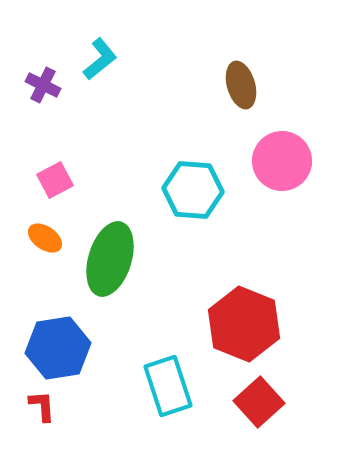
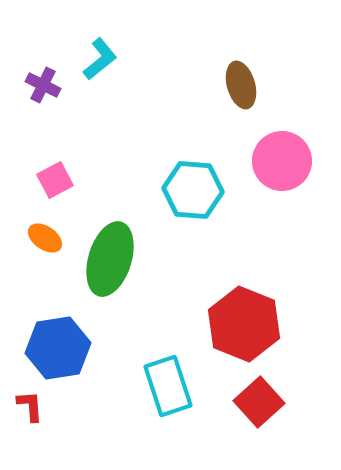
red L-shape: moved 12 px left
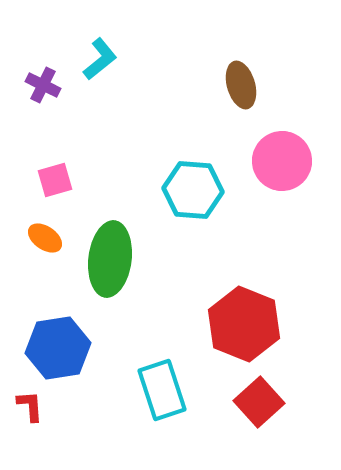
pink square: rotated 12 degrees clockwise
green ellipse: rotated 10 degrees counterclockwise
cyan rectangle: moved 6 px left, 4 px down
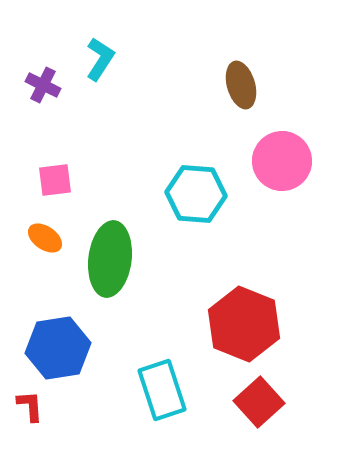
cyan L-shape: rotated 18 degrees counterclockwise
pink square: rotated 9 degrees clockwise
cyan hexagon: moved 3 px right, 4 px down
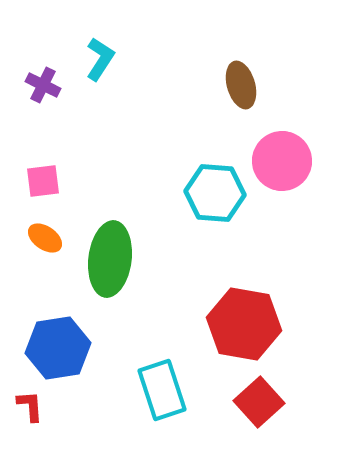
pink square: moved 12 px left, 1 px down
cyan hexagon: moved 19 px right, 1 px up
red hexagon: rotated 12 degrees counterclockwise
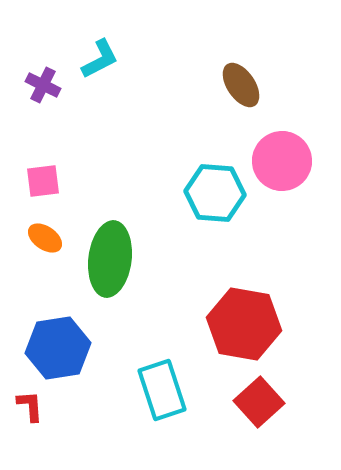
cyan L-shape: rotated 30 degrees clockwise
brown ellipse: rotated 18 degrees counterclockwise
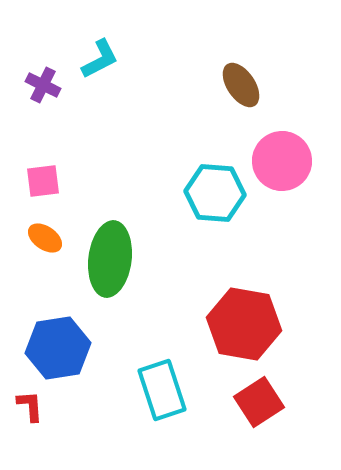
red square: rotated 9 degrees clockwise
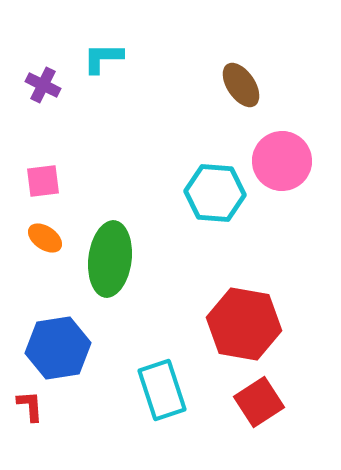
cyan L-shape: moved 3 px right, 1 px up; rotated 153 degrees counterclockwise
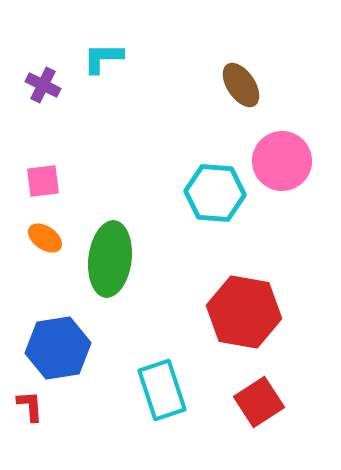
red hexagon: moved 12 px up
